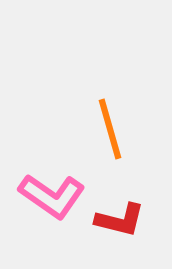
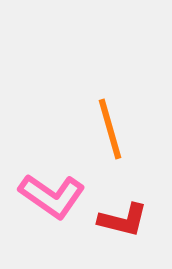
red L-shape: moved 3 px right
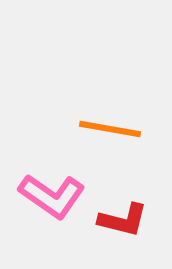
orange line: rotated 64 degrees counterclockwise
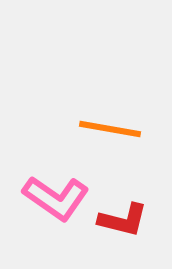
pink L-shape: moved 4 px right, 2 px down
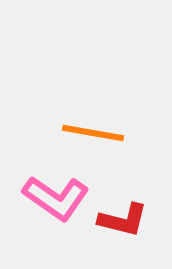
orange line: moved 17 px left, 4 px down
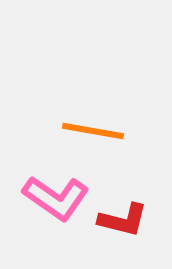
orange line: moved 2 px up
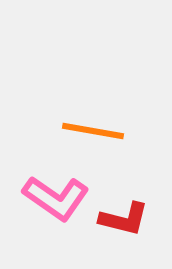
red L-shape: moved 1 px right, 1 px up
